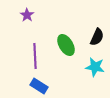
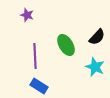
purple star: rotated 16 degrees counterclockwise
black semicircle: rotated 18 degrees clockwise
cyan star: rotated 12 degrees clockwise
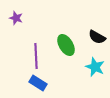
purple star: moved 11 px left, 3 px down
black semicircle: rotated 78 degrees clockwise
purple line: moved 1 px right
blue rectangle: moved 1 px left, 3 px up
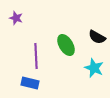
cyan star: moved 1 px left, 1 px down
blue rectangle: moved 8 px left; rotated 18 degrees counterclockwise
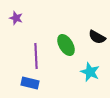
cyan star: moved 4 px left, 4 px down
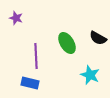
black semicircle: moved 1 px right, 1 px down
green ellipse: moved 1 px right, 2 px up
cyan star: moved 3 px down
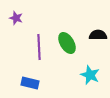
black semicircle: moved 3 px up; rotated 150 degrees clockwise
purple line: moved 3 px right, 9 px up
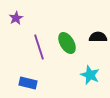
purple star: rotated 24 degrees clockwise
black semicircle: moved 2 px down
purple line: rotated 15 degrees counterclockwise
blue rectangle: moved 2 px left
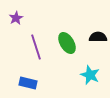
purple line: moved 3 px left
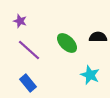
purple star: moved 4 px right, 3 px down; rotated 24 degrees counterclockwise
green ellipse: rotated 15 degrees counterclockwise
purple line: moved 7 px left, 3 px down; rotated 30 degrees counterclockwise
blue rectangle: rotated 36 degrees clockwise
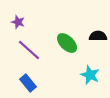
purple star: moved 2 px left, 1 px down
black semicircle: moved 1 px up
